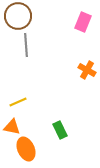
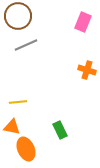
gray line: rotated 70 degrees clockwise
orange cross: rotated 12 degrees counterclockwise
yellow line: rotated 18 degrees clockwise
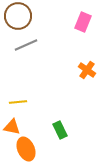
orange cross: rotated 18 degrees clockwise
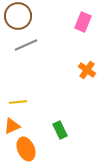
orange triangle: moved 1 px up; rotated 36 degrees counterclockwise
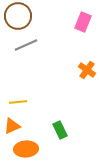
orange ellipse: rotated 70 degrees counterclockwise
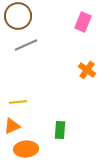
green rectangle: rotated 30 degrees clockwise
